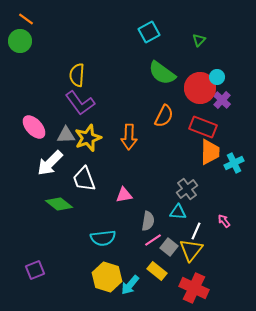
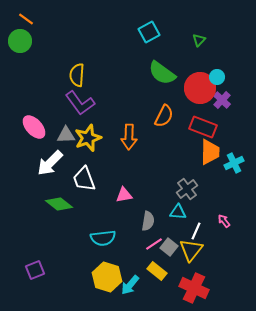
pink line: moved 1 px right, 4 px down
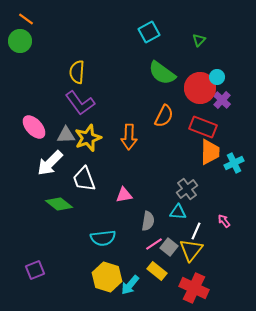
yellow semicircle: moved 3 px up
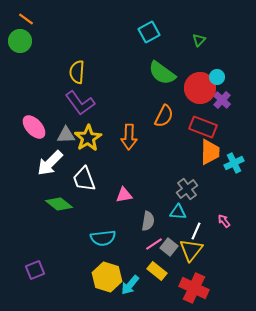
yellow star: rotated 12 degrees counterclockwise
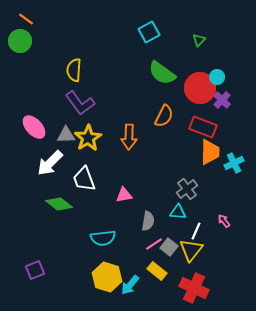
yellow semicircle: moved 3 px left, 2 px up
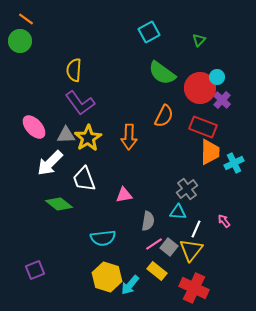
white line: moved 2 px up
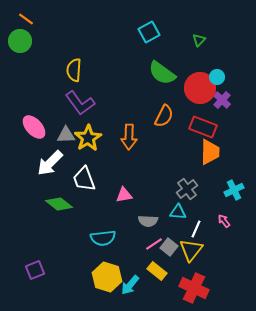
cyan cross: moved 27 px down
gray semicircle: rotated 84 degrees clockwise
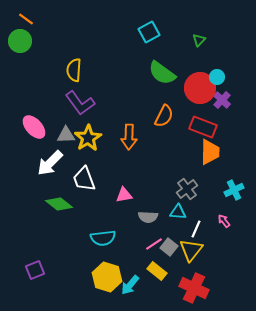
gray semicircle: moved 4 px up
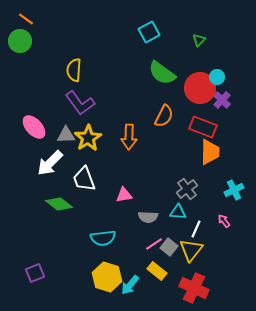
purple square: moved 3 px down
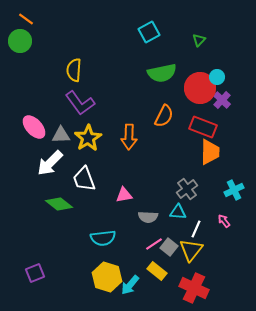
green semicircle: rotated 48 degrees counterclockwise
gray triangle: moved 5 px left
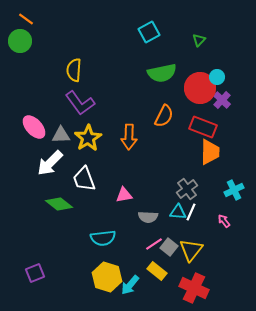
white line: moved 5 px left, 17 px up
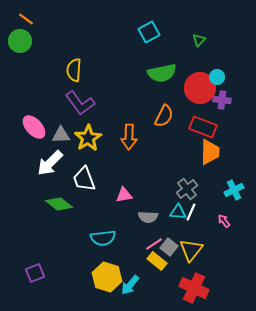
purple cross: rotated 36 degrees counterclockwise
yellow rectangle: moved 10 px up
